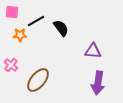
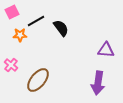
pink square: rotated 32 degrees counterclockwise
purple triangle: moved 13 px right, 1 px up
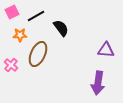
black line: moved 5 px up
brown ellipse: moved 26 px up; rotated 15 degrees counterclockwise
